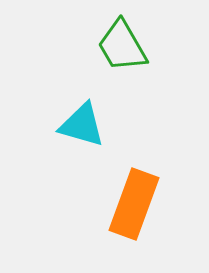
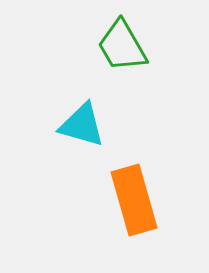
orange rectangle: moved 4 px up; rotated 36 degrees counterclockwise
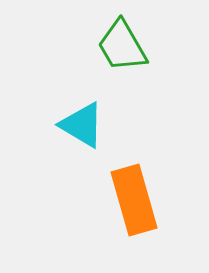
cyan triangle: rotated 15 degrees clockwise
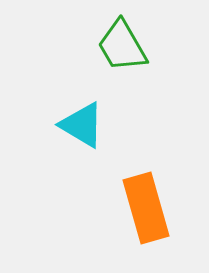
orange rectangle: moved 12 px right, 8 px down
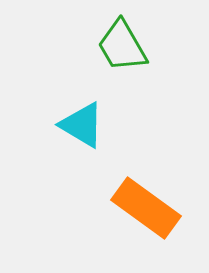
orange rectangle: rotated 38 degrees counterclockwise
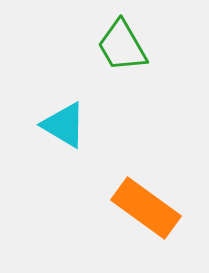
cyan triangle: moved 18 px left
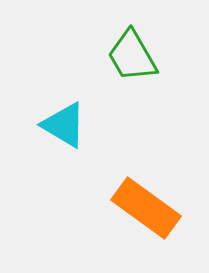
green trapezoid: moved 10 px right, 10 px down
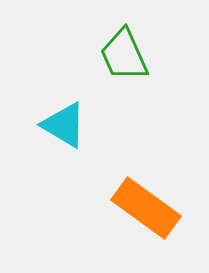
green trapezoid: moved 8 px left, 1 px up; rotated 6 degrees clockwise
